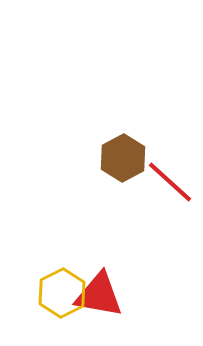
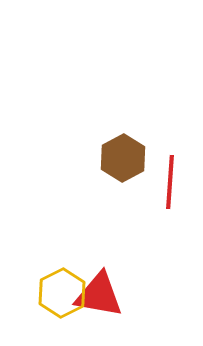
red line: rotated 52 degrees clockwise
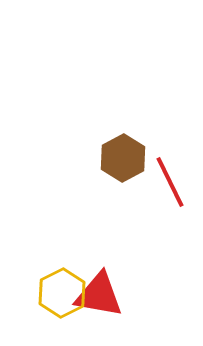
red line: rotated 30 degrees counterclockwise
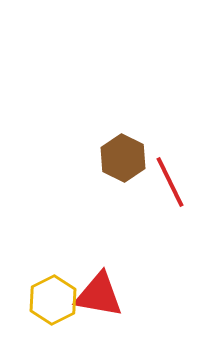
brown hexagon: rotated 6 degrees counterclockwise
yellow hexagon: moved 9 px left, 7 px down
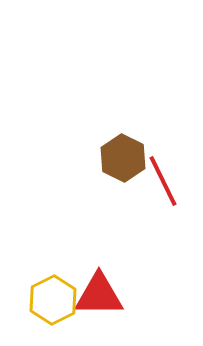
red line: moved 7 px left, 1 px up
red triangle: rotated 10 degrees counterclockwise
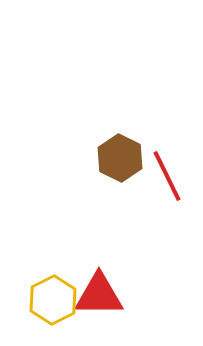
brown hexagon: moved 3 px left
red line: moved 4 px right, 5 px up
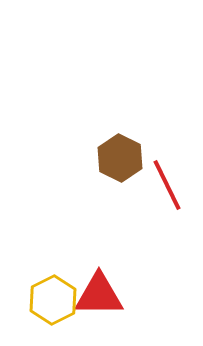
red line: moved 9 px down
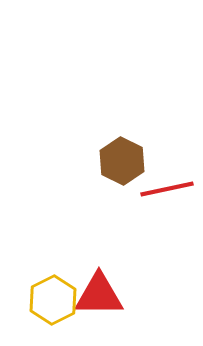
brown hexagon: moved 2 px right, 3 px down
red line: moved 4 px down; rotated 76 degrees counterclockwise
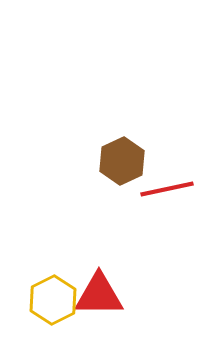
brown hexagon: rotated 9 degrees clockwise
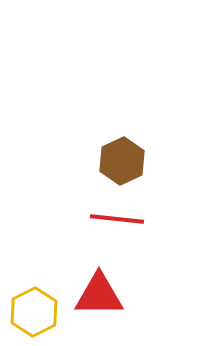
red line: moved 50 px left, 30 px down; rotated 18 degrees clockwise
yellow hexagon: moved 19 px left, 12 px down
